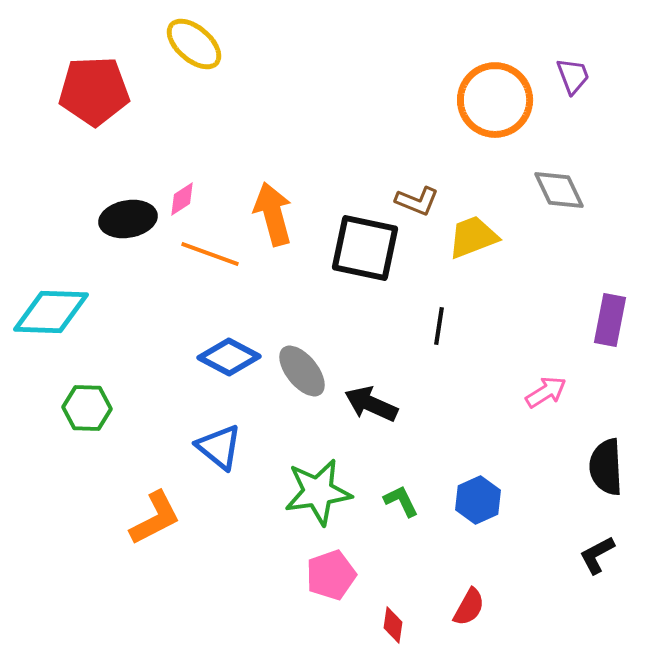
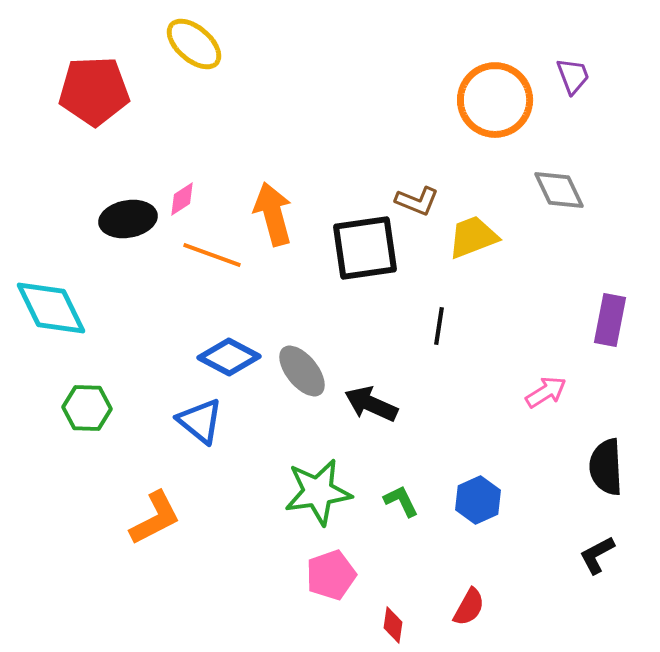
black square: rotated 20 degrees counterclockwise
orange line: moved 2 px right, 1 px down
cyan diamond: moved 4 px up; rotated 62 degrees clockwise
blue triangle: moved 19 px left, 26 px up
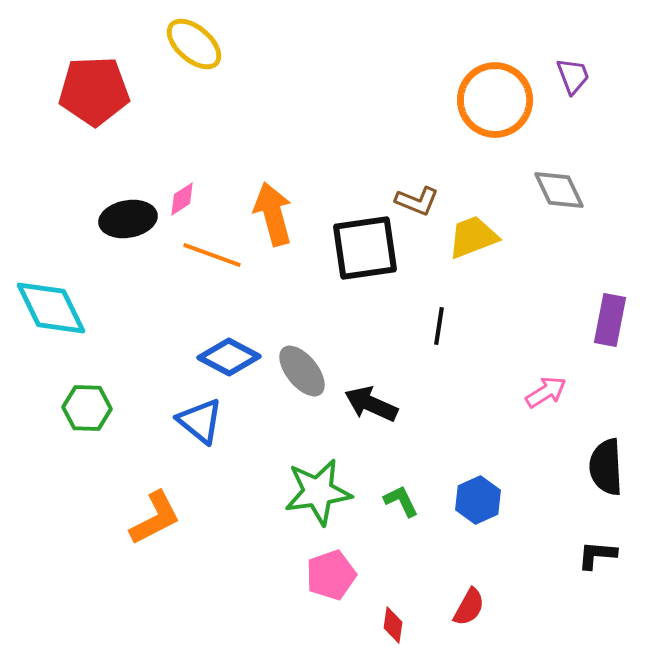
black L-shape: rotated 33 degrees clockwise
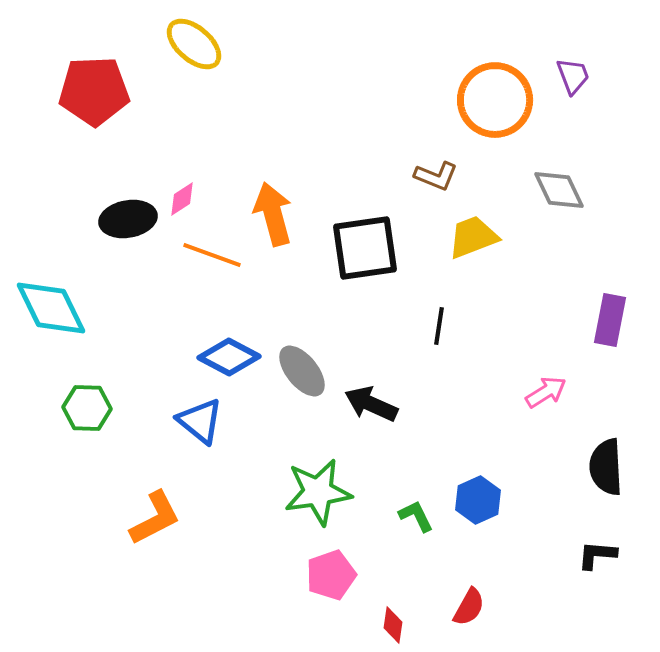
brown L-shape: moved 19 px right, 25 px up
green L-shape: moved 15 px right, 15 px down
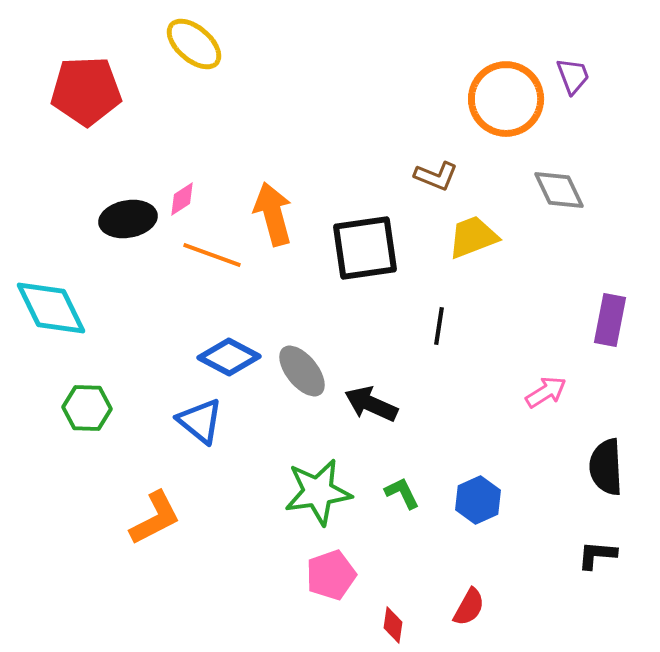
red pentagon: moved 8 px left
orange circle: moved 11 px right, 1 px up
green L-shape: moved 14 px left, 23 px up
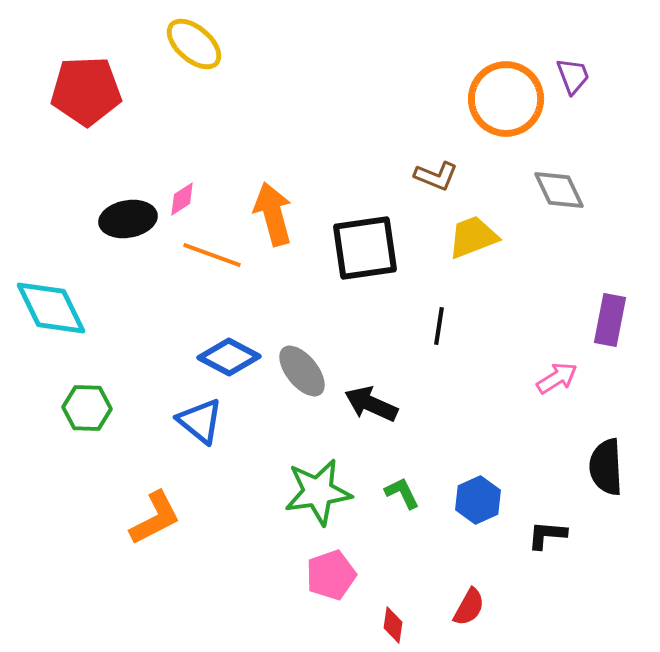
pink arrow: moved 11 px right, 14 px up
black L-shape: moved 50 px left, 20 px up
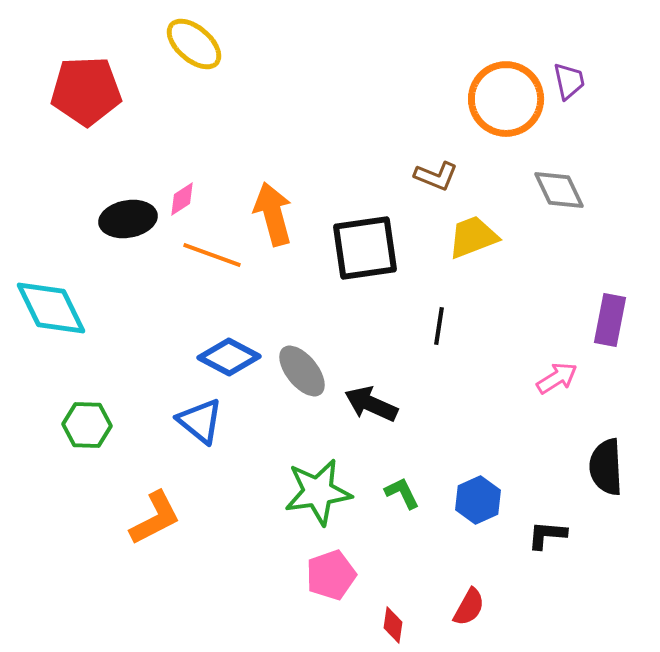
purple trapezoid: moved 4 px left, 5 px down; rotated 9 degrees clockwise
green hexagon: moved 17 px down
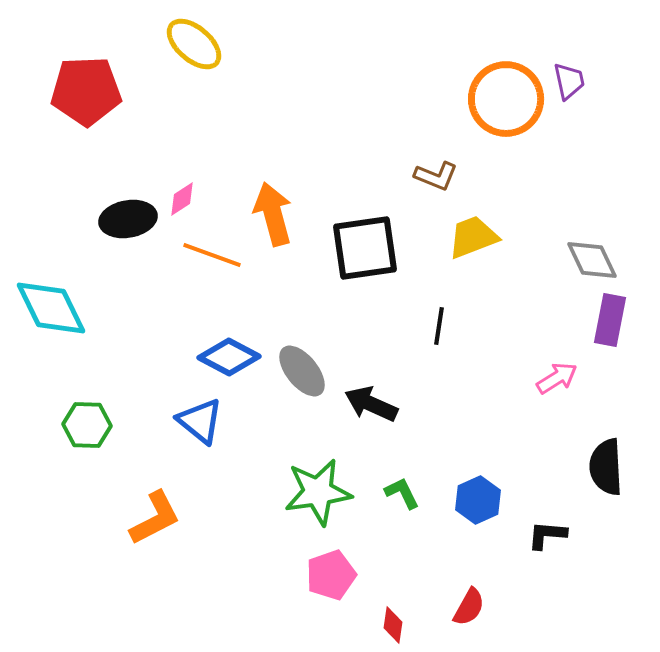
gray diamond: moved 33 px right, 70 px down
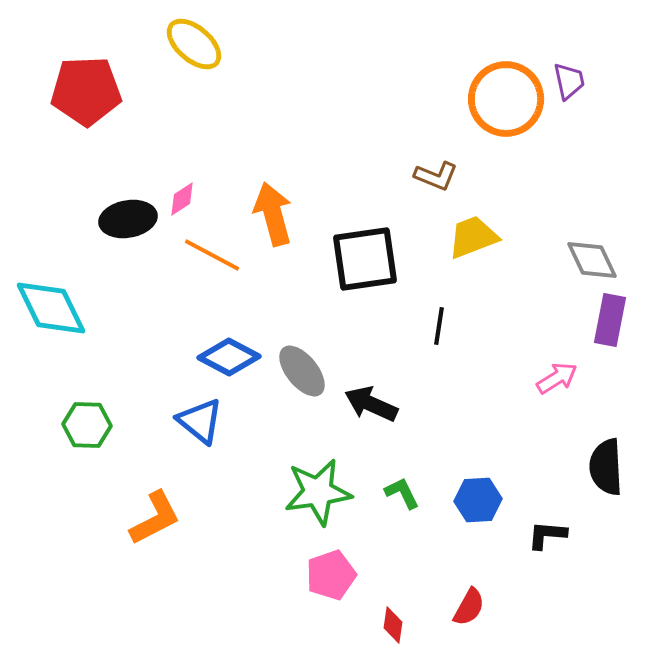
black square: moved 11 px down
orange line: rotated 8 degrees clockwise
blue hexagon: rotated 21 degrees clockwise
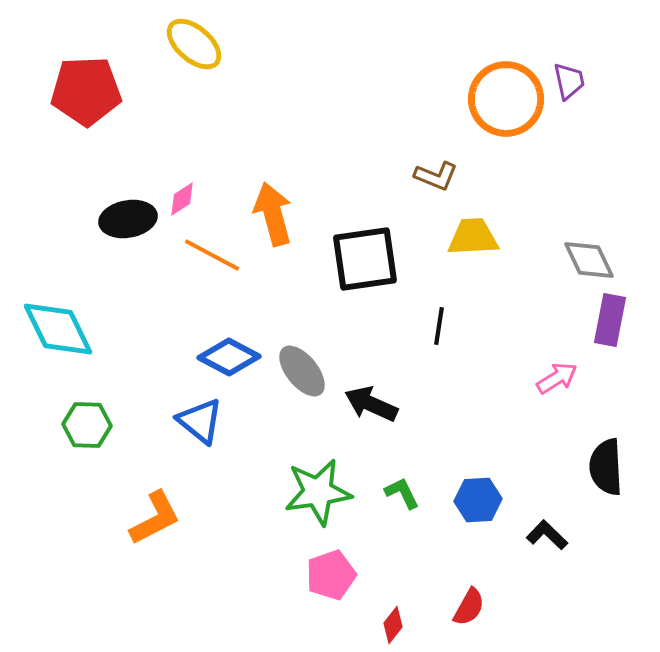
yellow trapezoid: rotated 18 degrees clockwise
gray diamond: moved 3 px left
cyan diamond: moved 7 px right, 21 px down
black L-shape: rotated 39 degrees clockwise
red diamond: rotated 30 degrees clockwise
